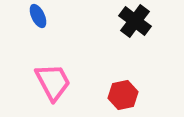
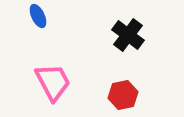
black cross: moved 7 px left, 14 px down
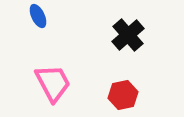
black cross: rotated 12 degrees clockwise
pink trapezoid: moved 1 px down
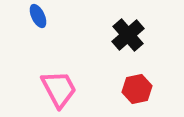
pink trapezoid: moved 6 px right, 6 px down
red hexagon: moved 14 px right, 6 px up
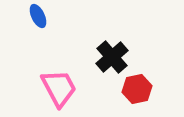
black cross: moved 16 px left, 22 px down
pink trapezoid: moved 1 px up
